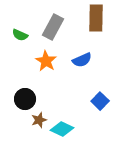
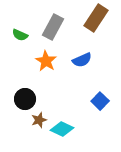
brown rectangle: rotated 32 degrees clockwise
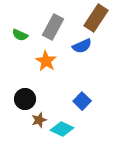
blue semicircle: moved 14 px up
blue square: moved 18 px left
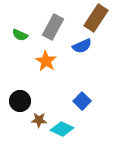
black circle: moved 5 px left, 2 px down
brown star: rotated 21 degrees clockwise
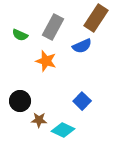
orange star: rotated 15 degrees counterclockwise
cyan diamond: moved 1 px right, 1 px down
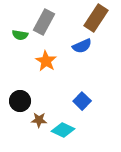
gray rectangle: moved 9 px left, 5 px up
green semicircle: rotated 14 degrees counterclockwise
orange star: rotated 15 degrees clockwise
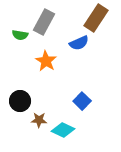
blue semicircle: moved 3 px left, 3 px up
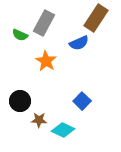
gray rectangle: moved 1 px down
green semicircle: rotated 14 degrees clockwise
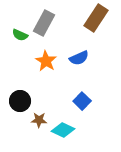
blue semicircle: moved 15 px down
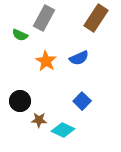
gray rectangle: moved 5 px up
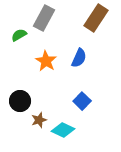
green semicircle: moved 1 px left; rotated 126 degrees clockwise
blue semicircle: rotated 42 degrees counterclockwise
brown star: rotated 21 degrees counterclockwise
